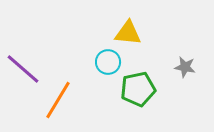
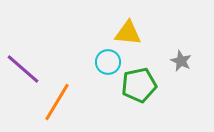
gray star: moved 4 px left, 6 px up; rotated 15 degrees clockwise
green pentagon: moved 1 px right, 4 px up
orange line: moved 1 px left, 2 px down
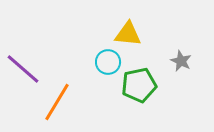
yellow triangle: moved 1 px down
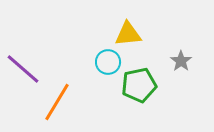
yellow triangle: rotated 12 degrees counterclockwise
gray star: rotated 10 degrees clockwise
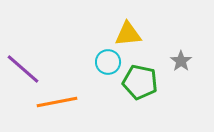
green pentagon: moved 1 px right, 3 px up; rotated 24 degrees clockwise
orange line: rotated 48 degrees clockwise
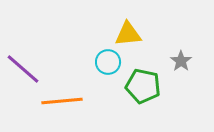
green pentagon: moved 3 px right, 4 px down
orange line: moved 5 px right, 1 px up; rotated 6 degrees clockwise
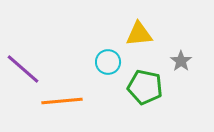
yellow triangle: moved 11 px right
green pentagon: moved 2 px right, 1 px down
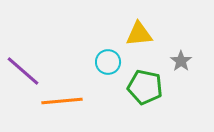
purple line: moved 2 px down
